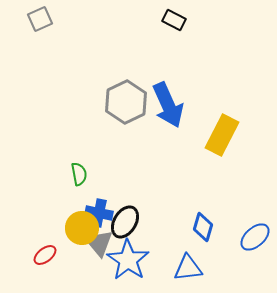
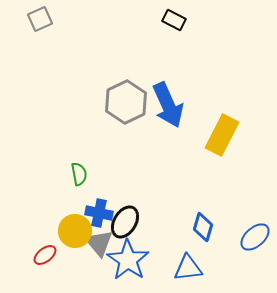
yellow circle: moved 7 px left, 3 px down
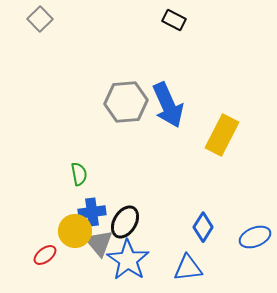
gray square: rotated 20 degrees counterclockwise
gray hexagon: rotated 21 degrees clockwise
blue cross: moved 7 px left, 1 px up; rotated 20 degrees counterclockwise
blue diamond: rotated 16 degrees clockwise
blue ellipse: rotated 20 degrees clockwise
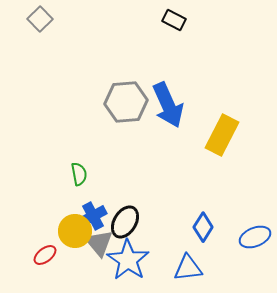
blue cross: moved 1 px right, 4 px down; rotated 20 degrees counterclockwise
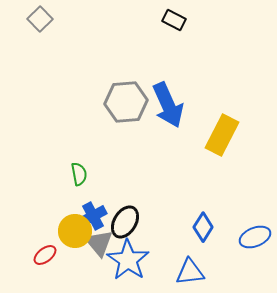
blue triangle: moved 2 px right, 4 px down
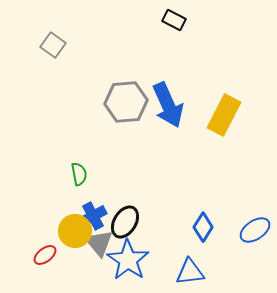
gray square: moved 13 px right, 26 px down; rotated 10 degrees counterclockwise
yellow rectangle: moved 2 px right, 20 px up
blue ellipse: moved 7 px up; rotated 12 degrees counterclockwise
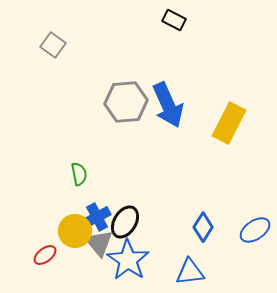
yellow rectangle: moved 5 px right, 8 px down
blue cross: moved 4 px right, 1 px down
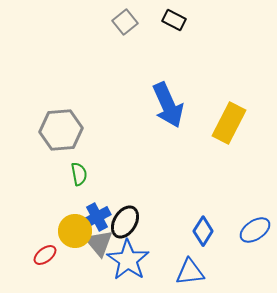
gray square: moved 72 px right, 23 px up; rotated 15 degrees clockwise
gray hexagon: moved 65 px left, 28 px down
blue diamond: moved 4 px down
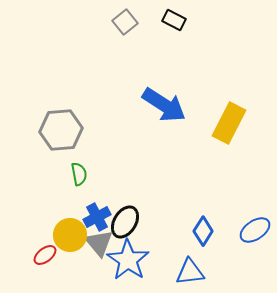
blue arrow: moved 4 px left; rotated 33 degrees counterclockwise
yellow circle: moved 5 px left, 4 px down
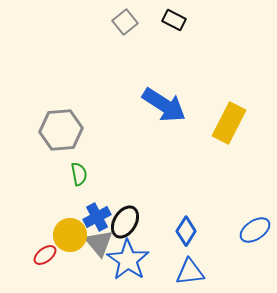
blue diamond: moved 17 px left
